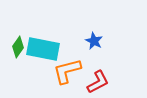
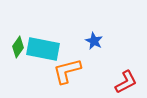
red L-shape: moved 28 px right
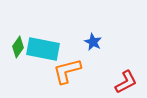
blue star: moved 1 px left, 1 px down
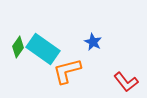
cyan rectangle: rotated 24 degrees clockwise
red L-shape: rotated 80 degrees clockwise
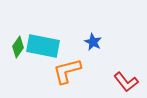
cyan rectangle: moved 3 px up; rotated 24 degrees counterclockwise
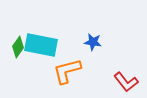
blue star: rotated 18 degrees counterclockwise
cyan rectangle: moved 2 px left, 1 px up
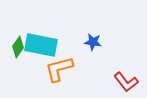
orange L-shape: moved 8 px left, 2 px up
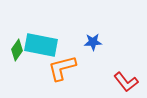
blue star: rotated 12 degrees counterclockwise
green diamond: moved 1 px left, 3 px down
orange L-shape: moved 3 px right, 1 px up
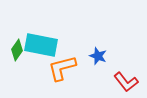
blue star: moved 5 px right, 14 px down; rotated 24 degrees clockwise
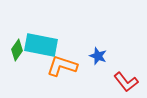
orange L-shape: moved 2 px up; rotated 32 degrees clockwise
